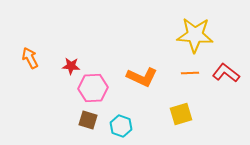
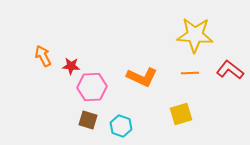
orange arrow: moved 13 px right, 2 px up
red L-shape: moved 4 px right, 3 px up
pink hexagon: moved 1 px left, 1 px up
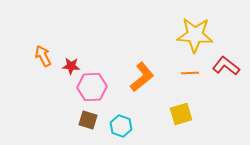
red L-shape: moved 4 px left, 4 px up
orange L-shape: rotated 64 degrees counterclockwise
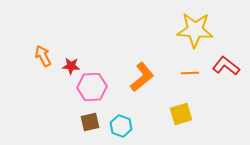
yellow star: moved 5 px up
brown square: moved 2 px right, 2 px down; rotated 30 degrees counterclockwise
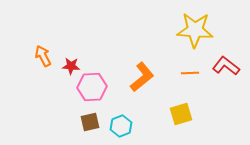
cyan hexagon: rotated 20 degrees clockwise
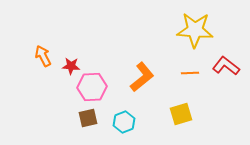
brown square: moved 2 px left, 4 px up
cyan hexagon: moved 3 px right, 4 px up
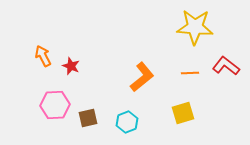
yellow star: moved 3 px up
red star: rotated 18 degrees clockwise
pink hexagon: moved 37 px left, 18 px down
yellow square: moved 2 px right, 1 px up
cyan hexagon: moved 3 px right
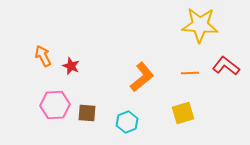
yellow star: moved 5 px right, 2 px up
brown square: moved 1 px left, 5 px up; rotated 18 degrees clockwise
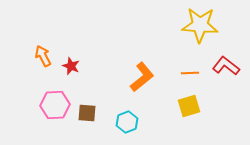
yellow square: moved 6 px right, 7 px up
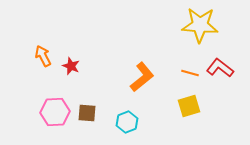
red L-shape: moved 6 px left, 2 px down
orange line: rotated 18 degrees clockwise
pink hexagon: moved 7 px down
